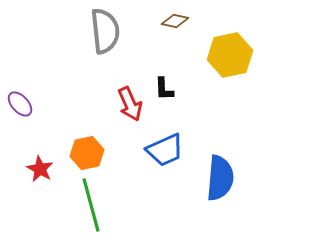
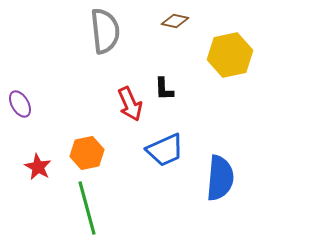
purple ellipse: rotated 12 degrees clockwise
red star: moved 2 px left, 2 px up
green line: moved 4 px left, 3 px down
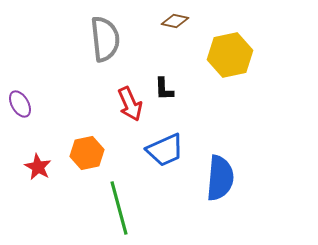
gray semicircle: moved 8 px down
green line: moved 32 px right
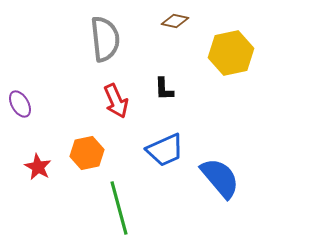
yellow hexagon: moved 1 px right, 2 px up
red arrow: moved 14 px left, 3 px up
blue semicircle: rotated 45 degrees counterclockwise
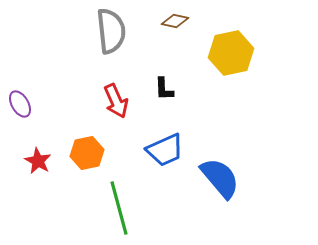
gray semicircle: moved 6 px right, 8 px up
red star: moved 6 px up
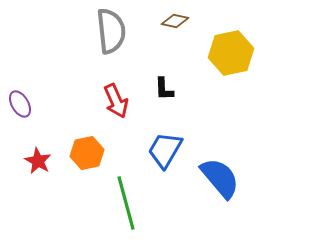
blue trapezoid: rotated 144 degrees clockwise
green line: moved 7 px right, 5 px up
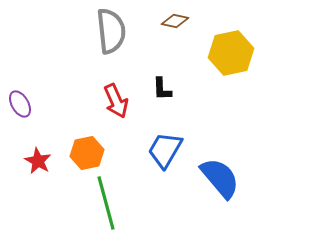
black L-shape: moved 2 px left
green line: moved 20 px left
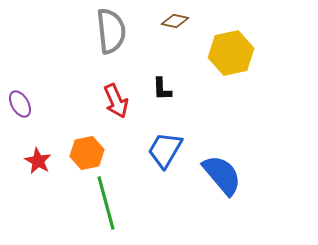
blue semicircle: moved 2 px right, 3 px up
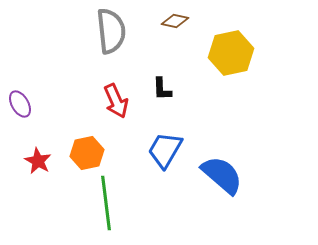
blue semicircle: rotated 9 degrees counterclockwise
green line: rotated 8 degrees clockwise
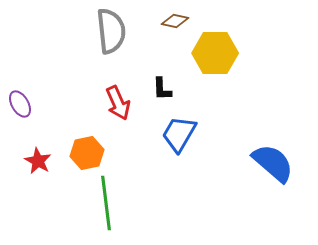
yellow hexagon: moved 16 px left; rotated 12 degrees clockwise
red arrow: moved 2 px right, 2 px down
blue trapezoid: moved 14 px right, 16 px up
blue semicircle: moved 51 px right, 12 px up
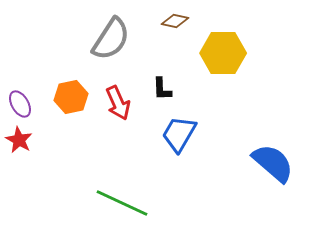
gray semicircle: moved 8 px down; rotated 39 degrees clockwise
yellow hexagon: moved 8 px right
orange hexagon: moved 16 px left, 56 px up
red star: moved 19 px left, 21 px up
green line: moved 16 px right; rotated 58 degrees counterclockwise
